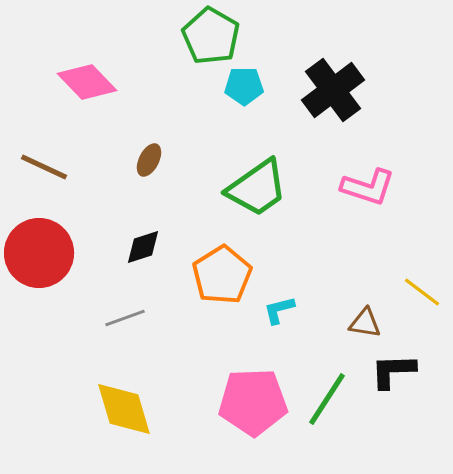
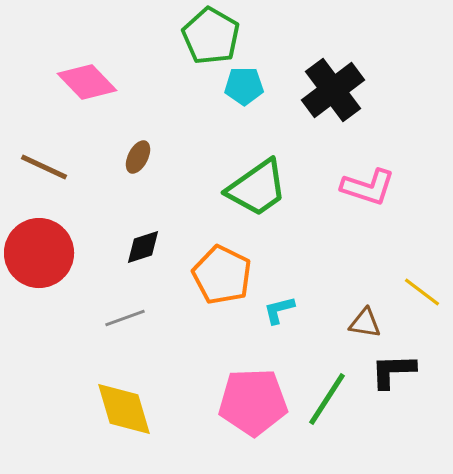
brown ellipse: moved 11 px left, 3 px up
orange pentagon: rotated 14 degrees counterclockwise
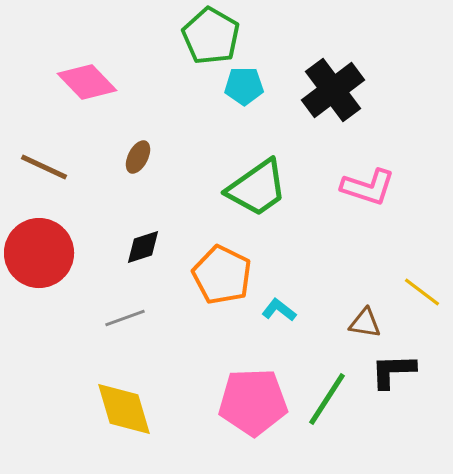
cyan L-shape: rotated 52 degrees clockwise
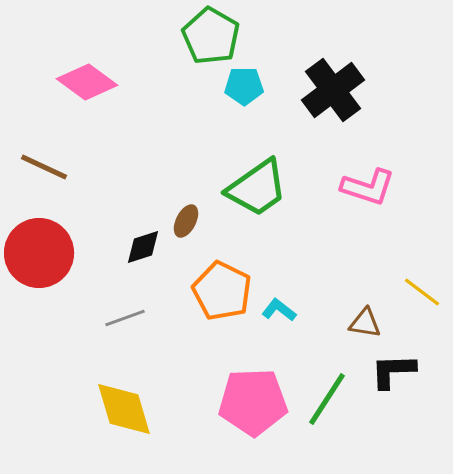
pink diamond: rotated 10 degrees counterclockwise
brown ellipse: moved 48 px right, 64 px down
orange pentagon: moved 16 px down
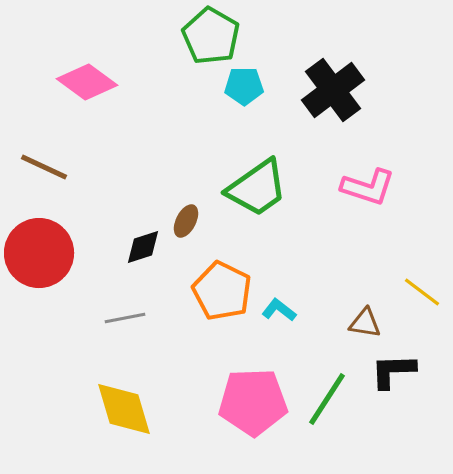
gray line: rotated 9 degrees clockwise
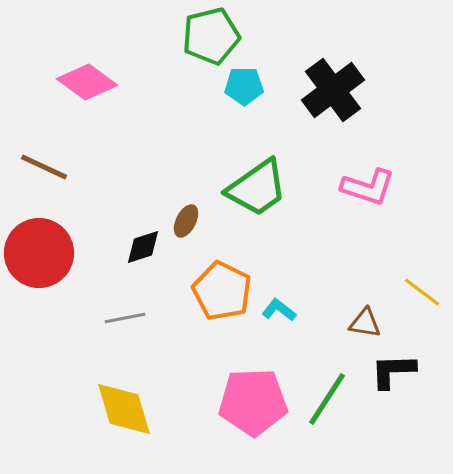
green pentagon: rotated 28 degrees clockwise
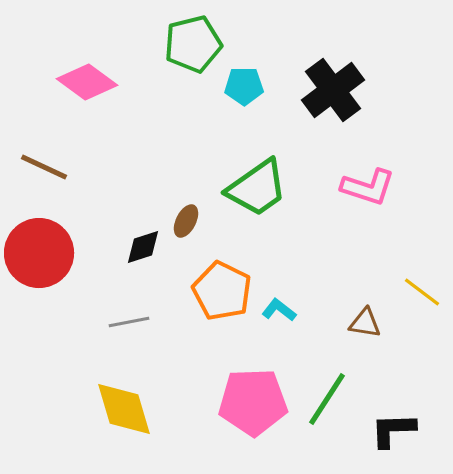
green pentagon: moved 18 px left, 8 px down
gray line: moved 4 px right, 4 px down
black L-shape: moved 59 px down
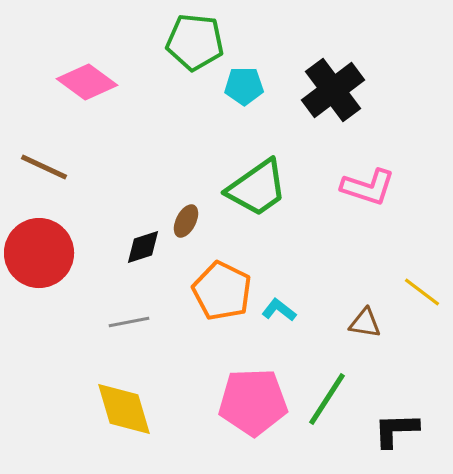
green pentagon: moved 2 px right, 2 px up; rotated 20 degrees clockwise
black L-shape: moved 3 px right
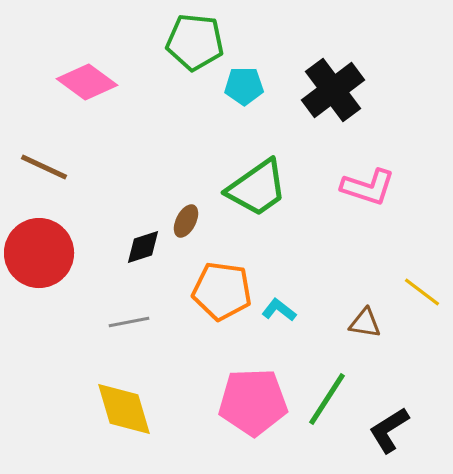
orange pentagon: rotated 18 degrees counterclockwise
black L-shape: moved 7 px left; rotated 30 degrees counterclockwise
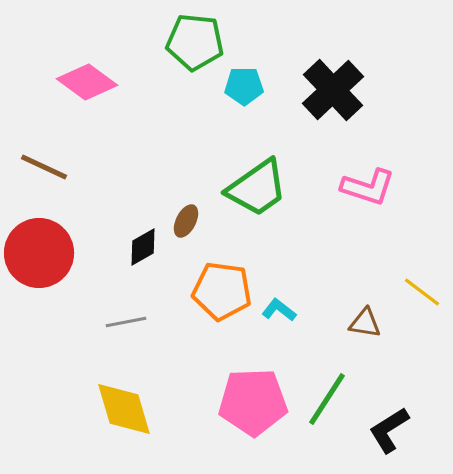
black cross: rotated 6 degrees counterclockwise
black diamond: rotated 12 degrees counterclockwise
gray line: moved 3 px left
